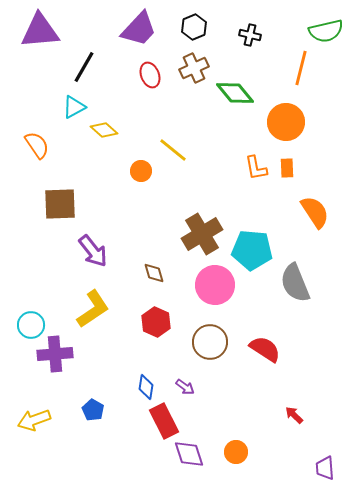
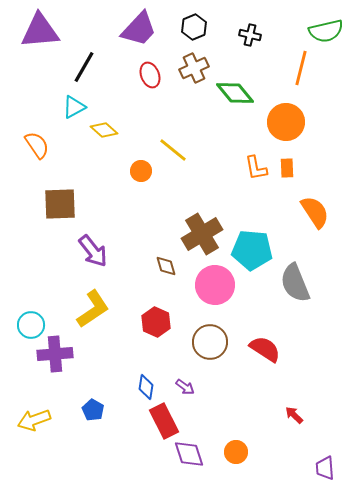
brown diamond at (154, 273): moved 12 px right, 7 px up
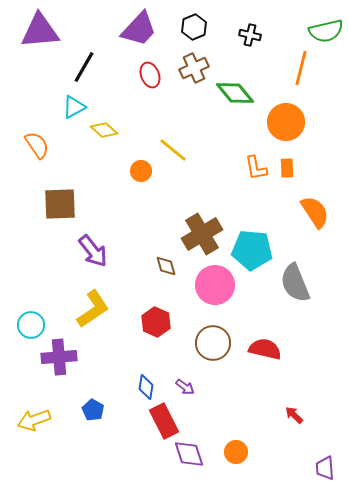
brown circle at (210, 342): moved 3 px right, 1 px down
red semicircle at (265, 349): rotated 20 degrees counterclockwise
purple cross at (55, 354): moved 4 px right, 3 px down
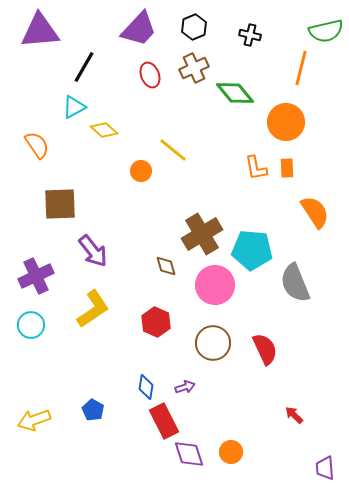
red semicircle at (265, 349): rotated 52 degrees clockwise
purple cross at (59, 357): moved 23 px left, 81 px up; rotated 20 degrees counterclockwise
purple arrow at (185, 387): rotated 54 degrees counterclockwise
orange circle at (236, 452): moved 5 px left
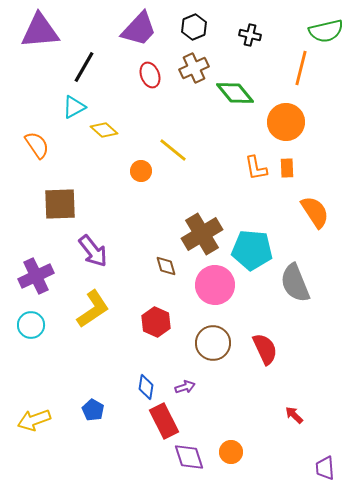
purple diamond at (189, 454): moved 3 px down
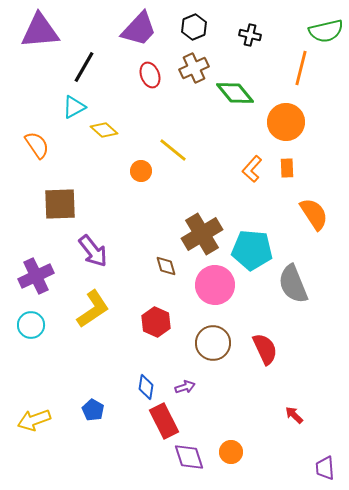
orange L-shape at (256, 168): moved 4 px left, 1 px down; rotated 52 degrees clockwise
orange semicircle at (315, 212): moved 1 px left, 2 px down
gray semicircle at (295, 283): moved 2 px left, 1 px down
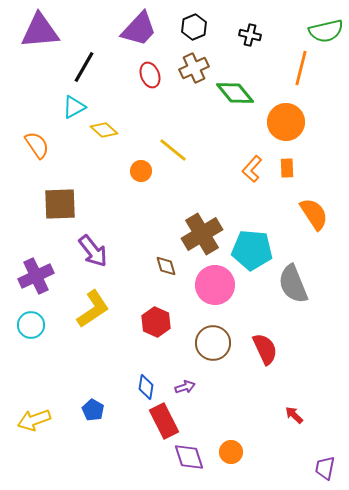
purple trapezoid at (325, 468): rotated 15 degrees clockwise
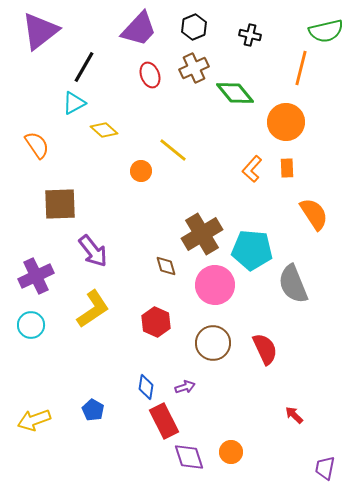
purple triangle at (40, 31): rotated 33 degrees counterclockwise
cyan triangle at (74, 107): moved 4 px up
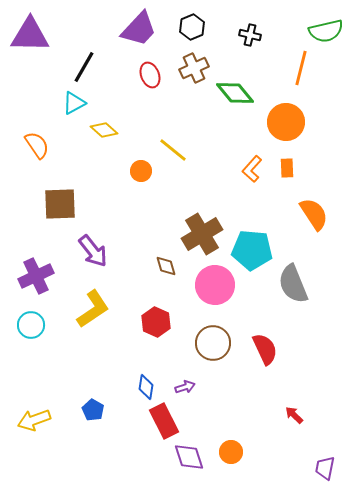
black hexagon at (194, 27): moved 2 px left
purple triangle at (40, 31): moved 10 px left, 4 px down; rotated 39 degrees clockwise
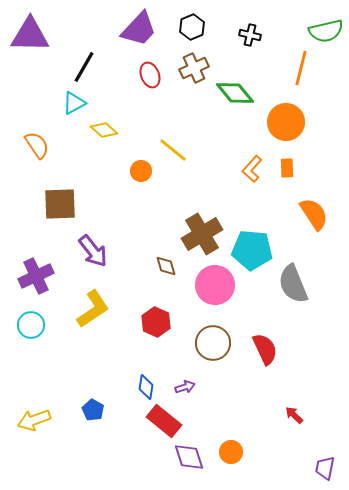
red rectangle at (164, 421): rotated 24 degrees counterclockwise
